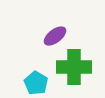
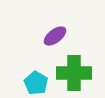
green cross: moved 6 px down
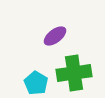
green cross: rotated 8 degrees counterclockwise
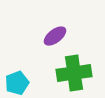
cyan pentagon: moved 19 px left; rotated 20 degrees clockwise
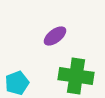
green cross: moved 2 px right, 3 px down; rotated 16 degrees clockwise
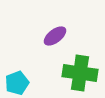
green cross: moved 4 px right, 3 px up
